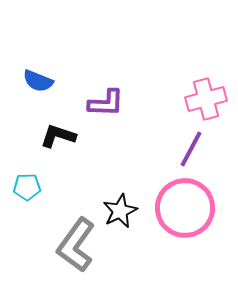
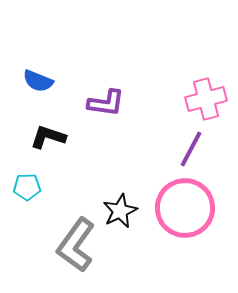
purple L-shape: rotated 6 degrees clockwise
black L-shape: moved 10 px left, 1 px down
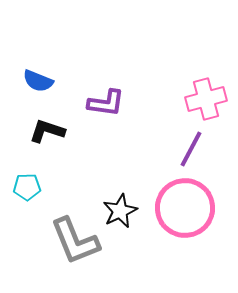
black L-shape: moved 1 px left, 6 px up
gray L-shape: moved 1 px left, 4 px up; rotated 58 degrees counterclockwise
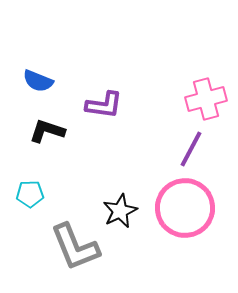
purple L-shape: moved 2 px left, 2 px down
cyan pentagon: moved 3 px right, 7 px down
gray L-shape: moved 6 px down
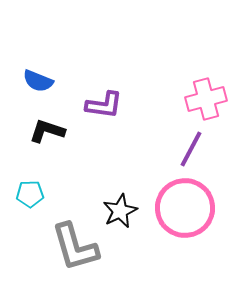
gray L-shape: rotated 6 degrees clockwise
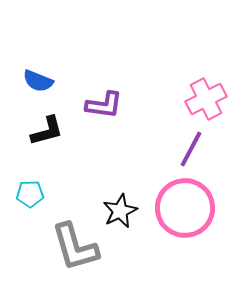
pink cross: rotated 12 degrees counterclockwise
black L-shape: rotated 147 degrees clockwise
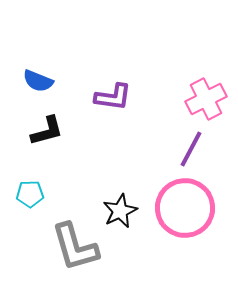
purple L-shape: moved 9 px right, 8 px up
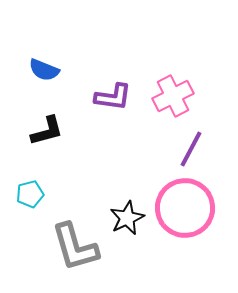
blue semicircle: moved 6 px right, 11 px up
pink cross: moved 33 px left, 3 px up
cyan pentagon: rotated 12 degrees counterclockwise
black star: moved 7 px right, 7 px down
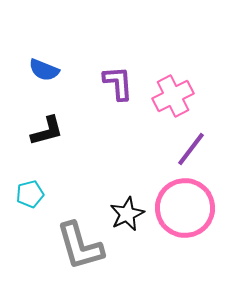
purple L-shape: moved 5 px right, 14 px up; rotated 102 degrees counterclockwise
purple line: rotated 9 degrees clockwise
black star: moved 4 px up
gray L-shape: moved 5 px right, 1 px up
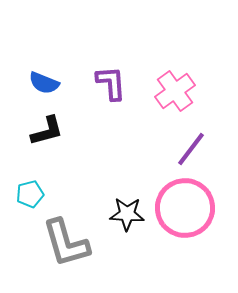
blue semicircle: moved 13 px down
purple L-shape: moved 7 px left
pink cross: moved 2 px right, 5 px up; rotated 9 degrees counterclockwise
black star: rotated 28 degrees clockwise
gray L-shape: moved 14 px left, 3 px up
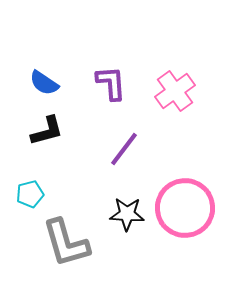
blue semicircle: rotated 12 degrees clockwise
purple line: moved 67 px left
